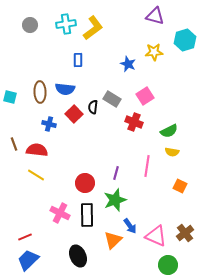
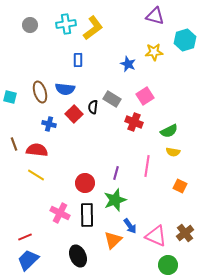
brown ellipse: rotated 15 degrees counterclockwise
yellow semicircle: moved 1 px right
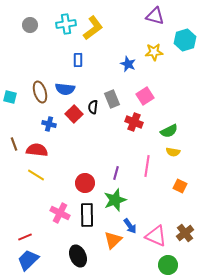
gray rectangle: rotated 36 degrees clockwise
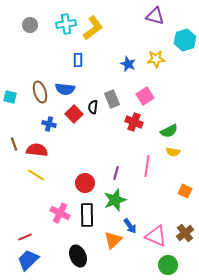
yellow star: moved 2 px right, 7 px down
orange square: moved 5 px right, 5 px down
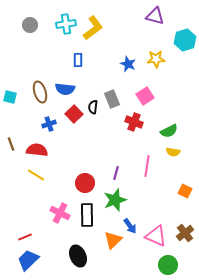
blue cross: rotated 32 degrees counterclockwise
brown line: moved 3 px left
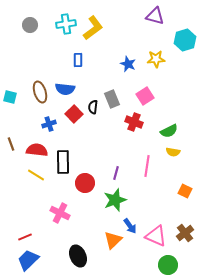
black rectangle: moved 24 px left, 53 px up
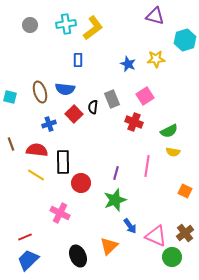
red circle: moved 4 px left
orange triangle: moved 4 px left, 6 px down
green circle: moved 4 px right, 8 px up
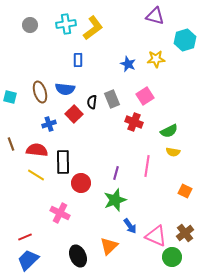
black semicircle: moved 1 px left, 5 px up
